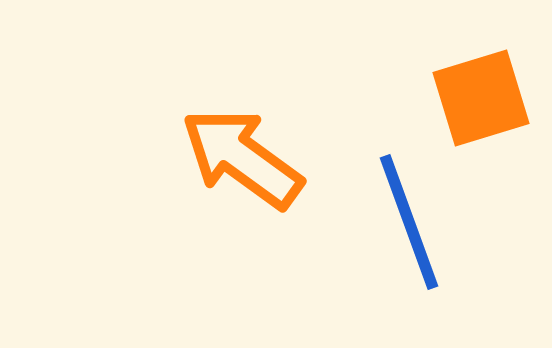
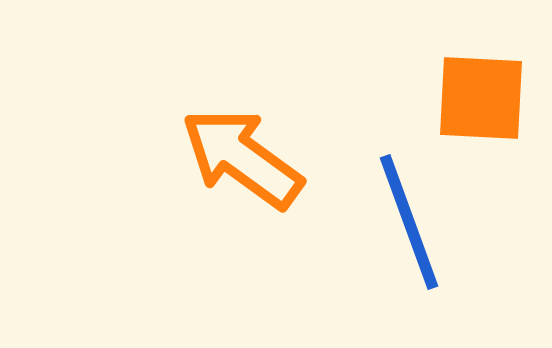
orange square: rotated 20 degrees clockwise
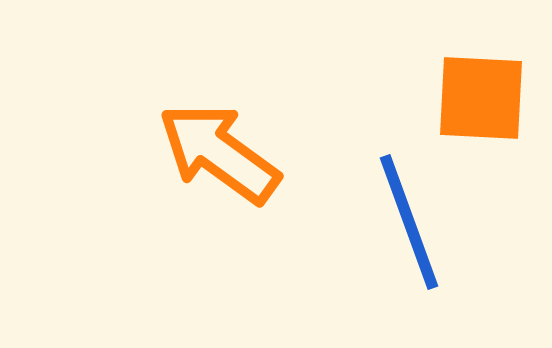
orange arrow: moved 23 px left, 5 px up
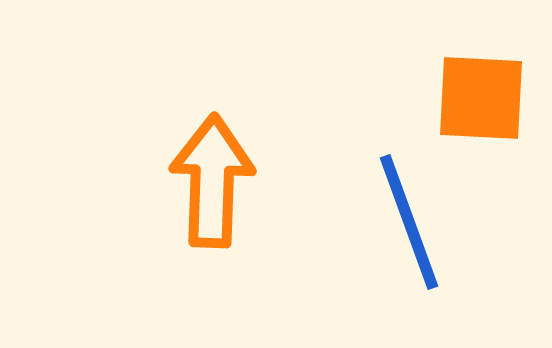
orange arrow: moved 7 px left, 28 px down; rotated 56 degrees clockwise
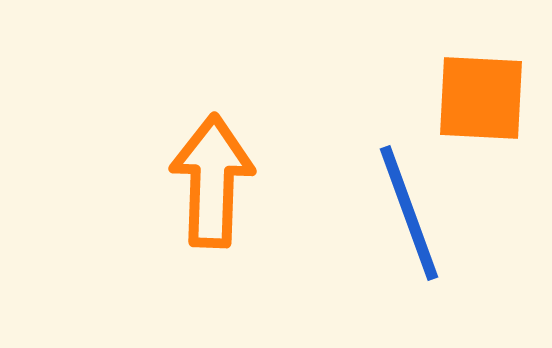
blue line: moved 9 px up
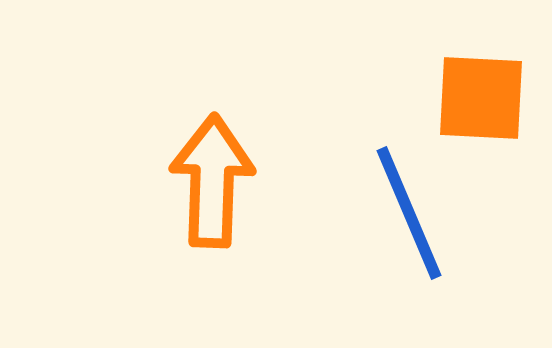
blue line: rotated 3 degrees counterclockwise
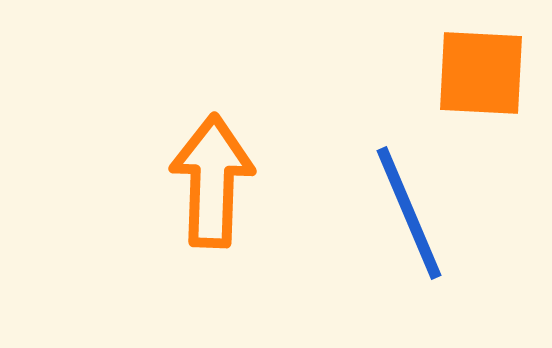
orange square: moved 25 px up
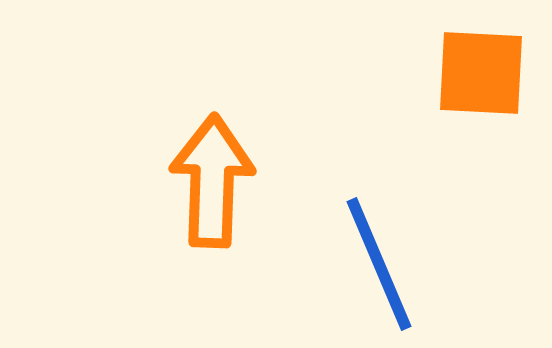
blue line: moved 30 px left, 51 px down
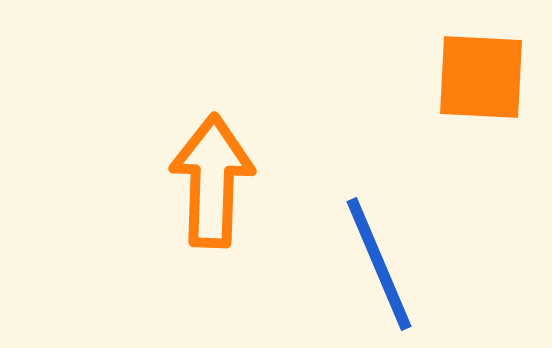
orange square: moved 4 px down
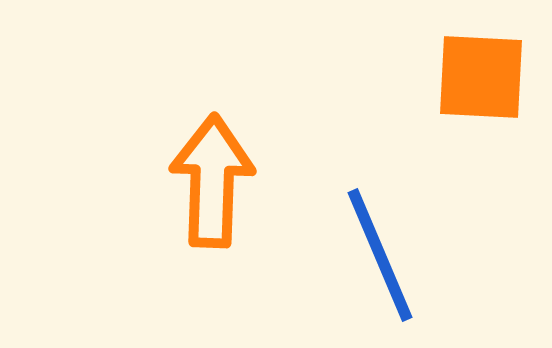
blue line: moved 1 px right, 9 px up
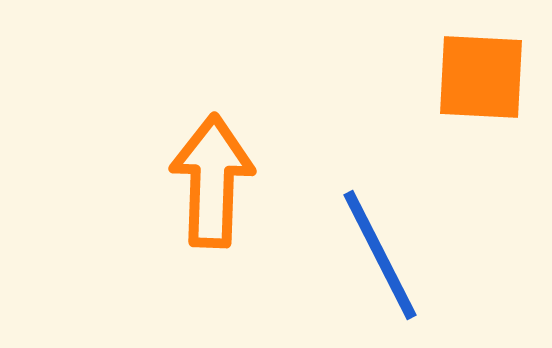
blue line: rotated 4 degrees counterclockwise
